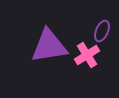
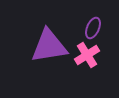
purple ellipse: moved 9 px left, 3 px up
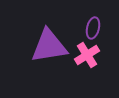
purple ellipse: rotated 10 degrees counterclockwise
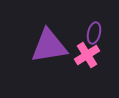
purple ellipse: moved 1 px right, 5 px down
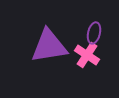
pink cross: rotated 25 degrees counterclockwise
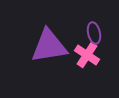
purple ellipse: rotated 25 degrees counterclockwise
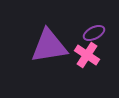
purple ellipse: rotated 75 degrees clockwise
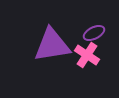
purple triangle: moved 3 px right, 1 px up
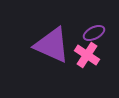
purple triangle: rotated 33 degrees clockwise
